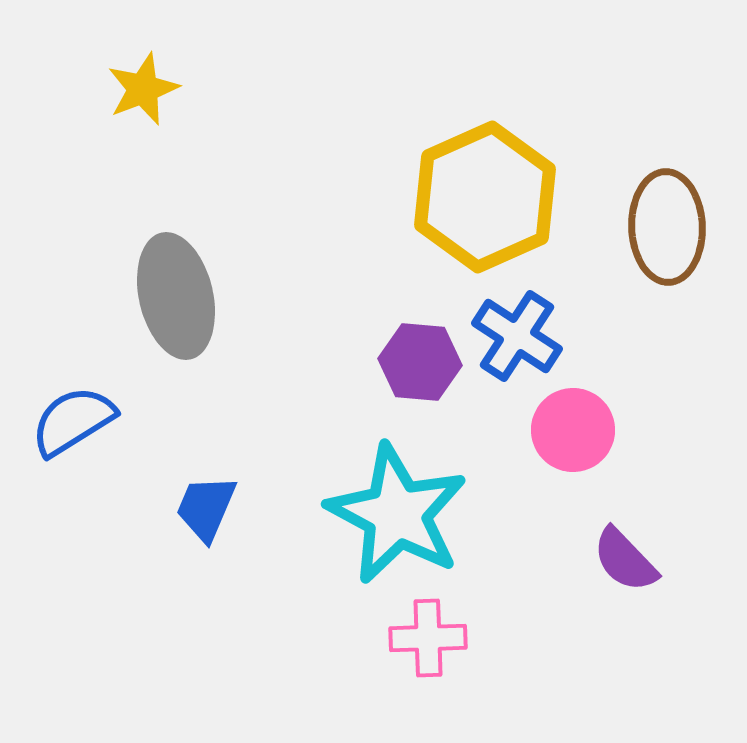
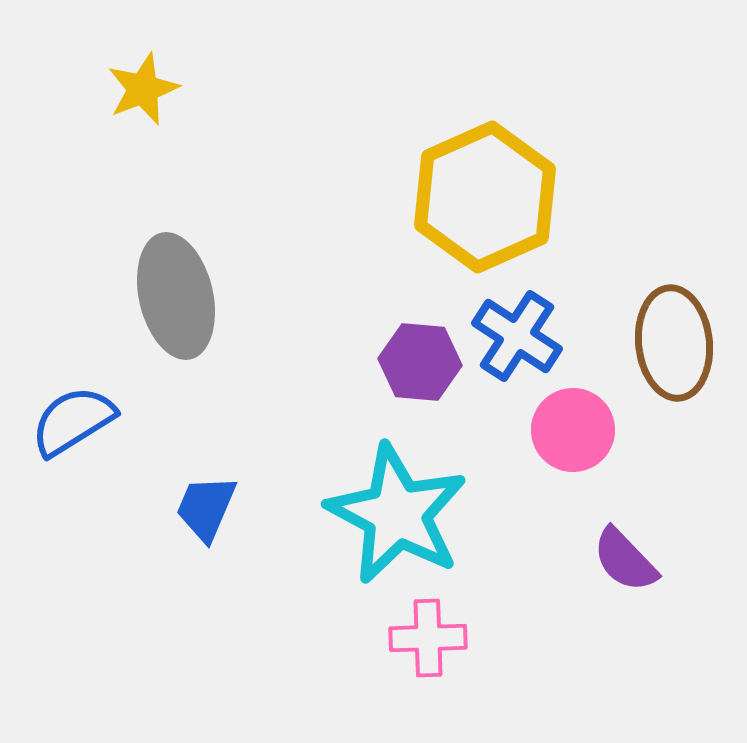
brown ellipse: moved 7 px right, 116 px down; rotated 4 degrees counterclockwise
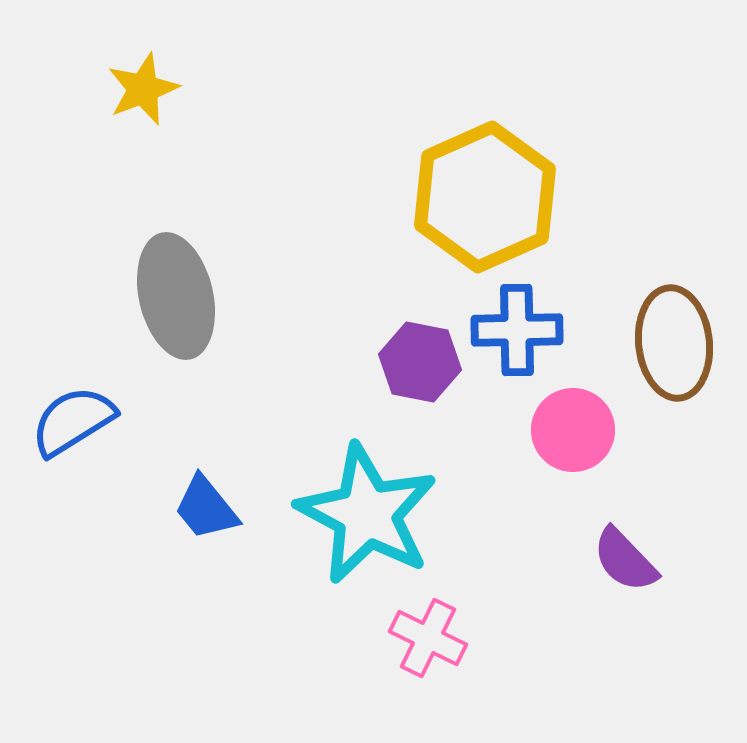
blue cross: moved 6 px up; rotated 34 degrees counterclockwise
purple hexagon: rotated 6 degrees clockwise
blue trapezoid: rotated 62 degrees counterclockwise
cyan star: moved 30 px left
pink cross: rotated 28 degrees clockwise
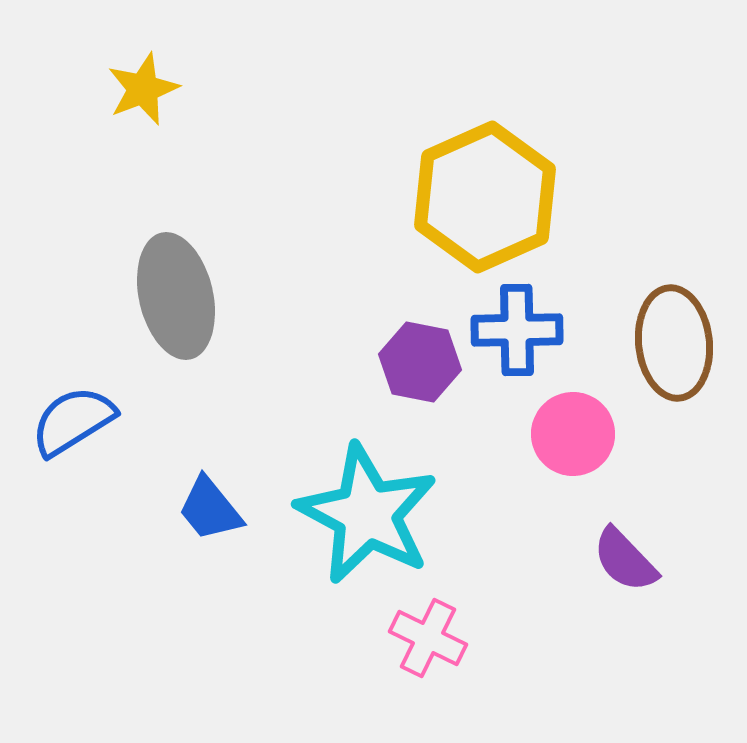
pink circle: moved 4 px down
blue trapezoid: moved 4 px right, 1 px down
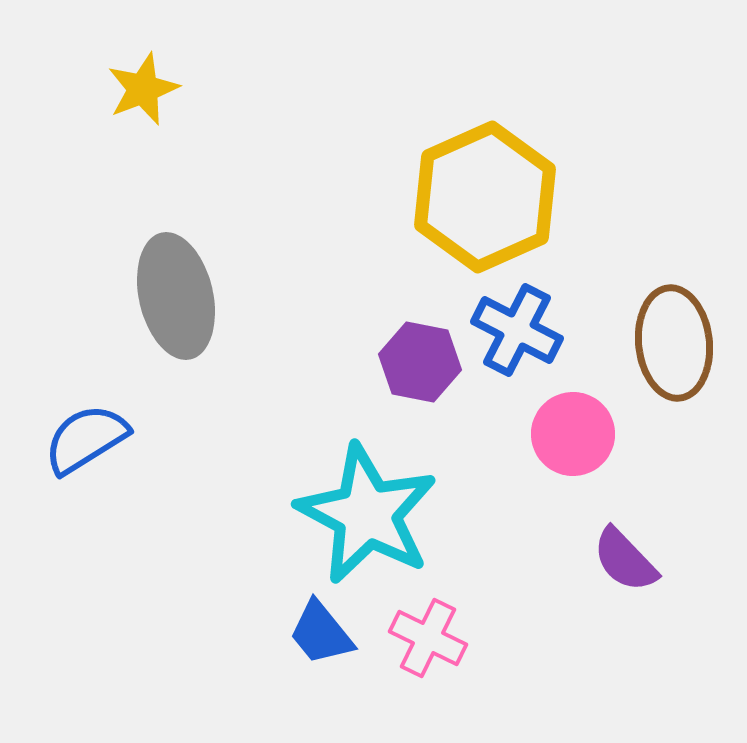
blue cross: rotated 28 degrees clockwise
blue semicircle: moved 13 px right, 18 px down
blue trapezoid: moved 111 px right, 124 px down
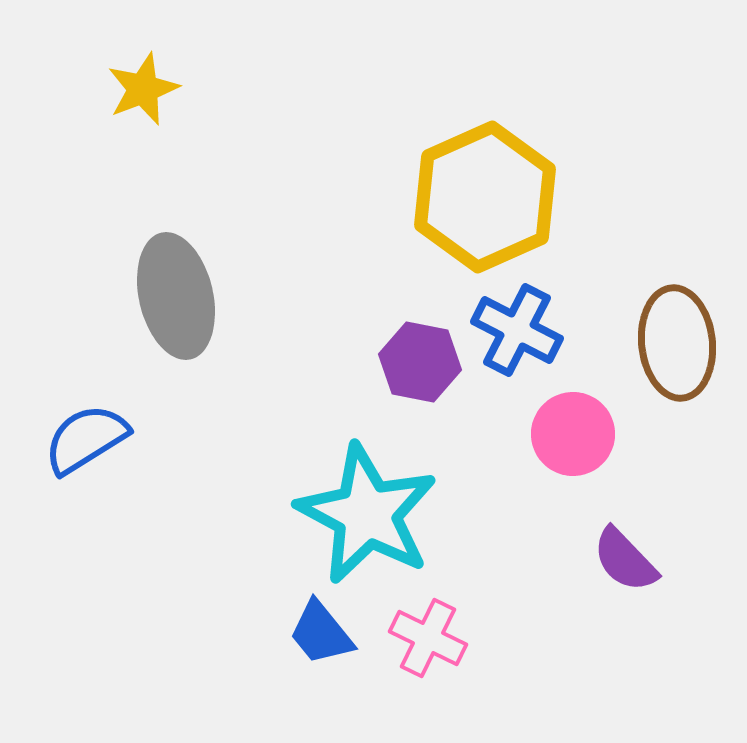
brown ellipse: moved 3 px right
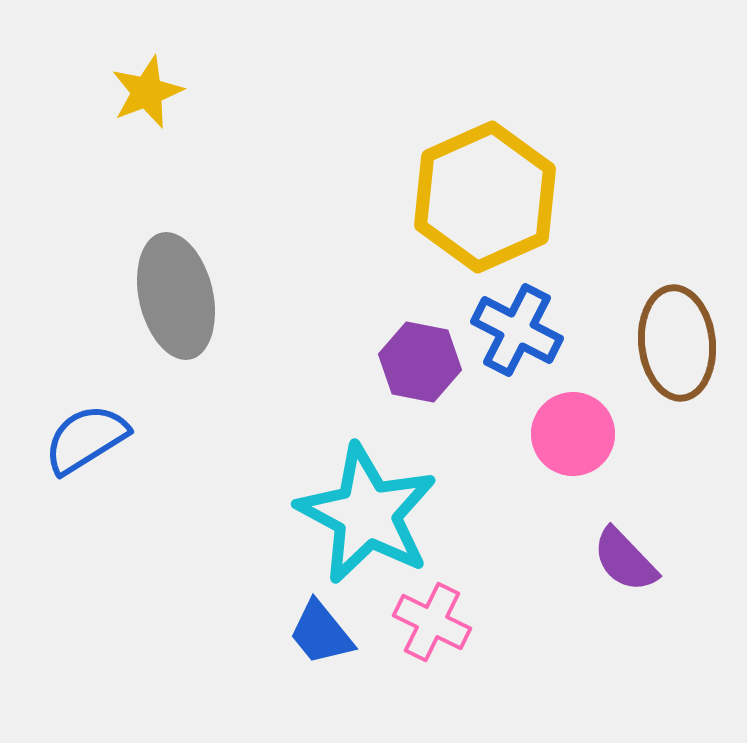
yellow star: moved 4 px right, 3 px down
pink cross: moved 4 px right, 16 px up
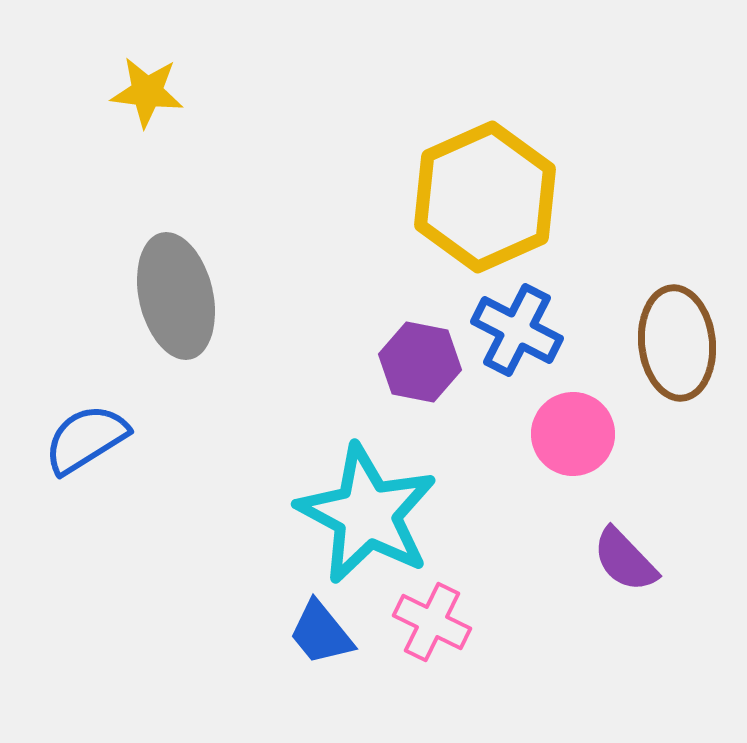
yellow star: rotated 28 degrees clockwise
